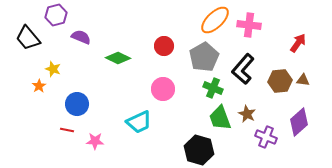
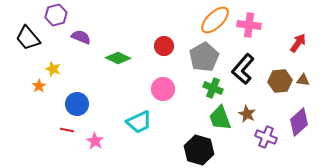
pink star: rotated 30 degrees clockwise
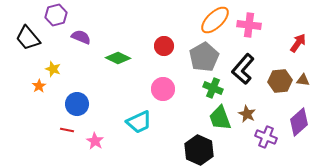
black hexagon: rotated 8 degrees clockwise
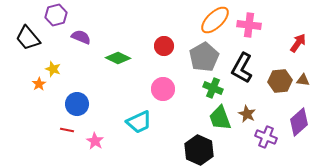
black L-shape: moved 1 px left, 1 px up; rotated 12 degrees counterclockwise
orange star: moved 2 px up
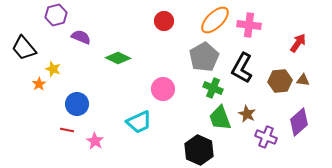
black trapezoid: moved 4 px left, 10 px down
red circle: moved 25 px up
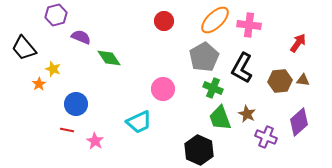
green diamond: moved 9 px left; rotated 30 degrees clockwise
blue circle: moved 1 px left
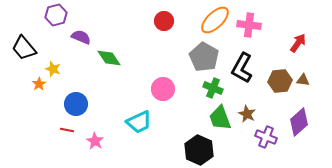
gray pentagon: rotated 12 degrees counterclockwise
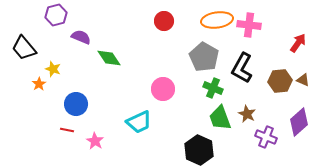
orange ellipse: moved 2 px right; rotated 36 degrees clockwise
brown triangle: rotated 16 degrees clockwise
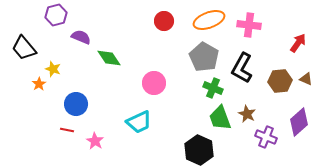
orange ellipse: moved 8 px left; rotated 12 degrees counterclockwise
brown triangle: moved 3 px right, 1 px up
pink circle: moved 9 px left, 6 px up
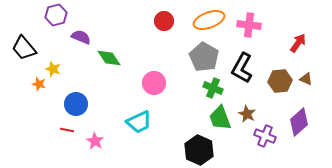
orange star: rotated 24 degrees counterclockwise
purple cross: moved 1 px left, 1 px up
